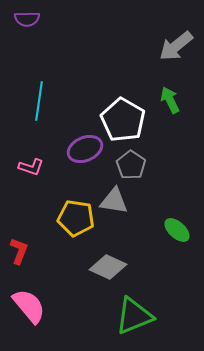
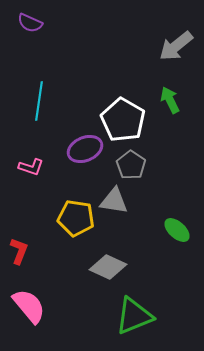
purple semicircle: moved 3 px right, 4 px down; rotated 25 degrees clockwise
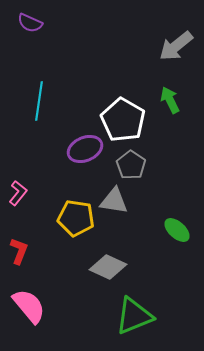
pink L-shape: moved 13 px left, 26 px down; rotated 70 degrees counterclockwise
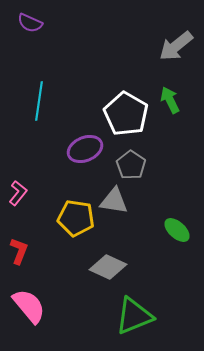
white pentagon: moved 3 px right, 6 px up
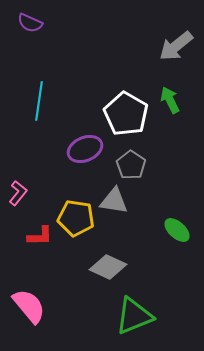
red L-shape: moved 21 px right, 15 px up; rotated 68 degrees clockwise
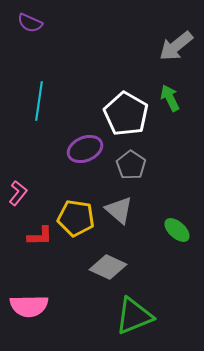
green arrow: moved 2 px up
gray triangle: moved 5 px right, 9 px down; rotated 32 degrees clockwise
pink semicircle: rotated 129 degrees clockwise
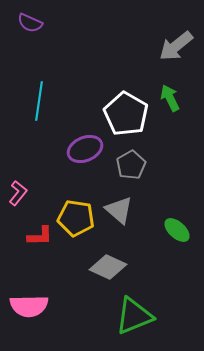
gray pentagon: rotated 8 degrees clockwise
